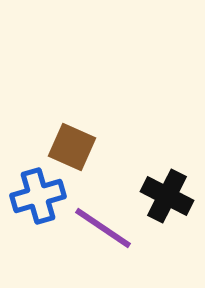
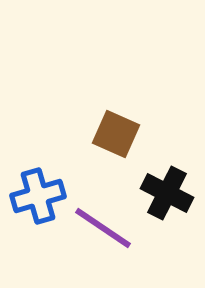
brown square: moved 44 px right, 13 px up
black cross: moved 3 px up
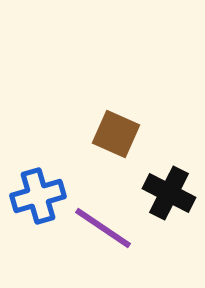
black cross: moved 2 px right
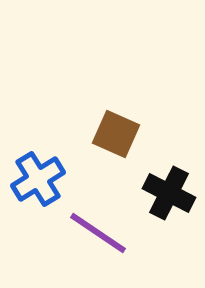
blue cross: moved 17 px up; rotated 16 degrees counterclockwise
purple line: moved 5 px left, 5 px down
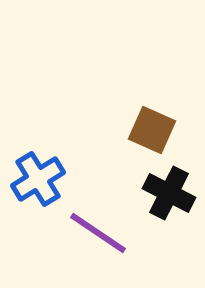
brown square: moved 36 px right, 4 px up
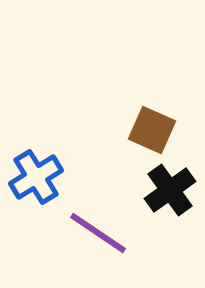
blue cross: moved 2 px left, 2 px up
black cross: moved 1 px right, 3 px up; rotated 27 degrees clockwise
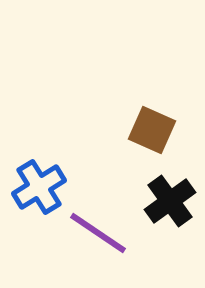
blue cross: moved 3 px right, 10 px down
black cross: moved 11 px down
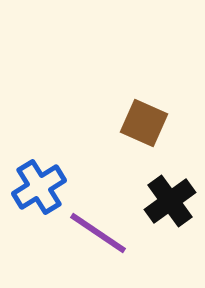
brown square: moved 8 px left, 7 px up
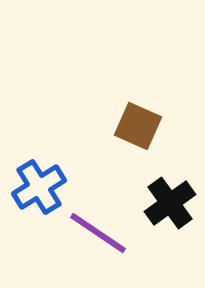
brown square: moved 6 px left, 3 px down
black cross: moved 2 px down
